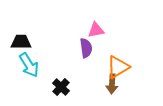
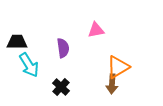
black trapezoid: moved 4 px left
purple semicircle: moved 23 px left
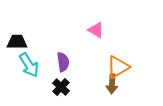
pink triangle: rotated 42 degrees clockwise
purple semicircle: moved 14 px down
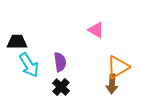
purple semicircle: moved 3 px left
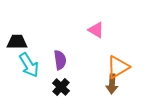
purple semicircle: moved 2 px up
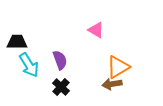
purple semicircle: rotated 12 degrees counterclockwise
brown arrow: rotated 78 degrees clockwise
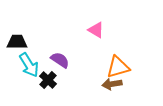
purple semicircle: rotated 36 degrees counterclockwise
orange triangle: rotated 15 degrees clockwise
black cross: moved 13 px left, 7 px up
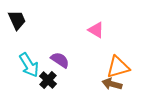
black trapezoid: moved 22 px up; rotated 65 degrees clockwise
brown arrow: rotated 24 degrees clockwise
